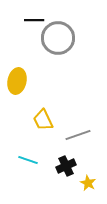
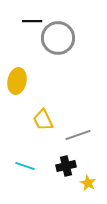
black line: moved 2 px left, 1 px down
cyan line: moved 3 px left, 6 px down
black cross: rotated 12 degrees clockwise
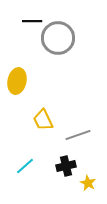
cyan line: rotated 60 degrees counterclockwise
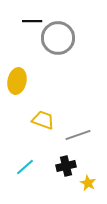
yellow trapezoid: rotated 135 degrees clockwise
cyan line: moved 1 px down
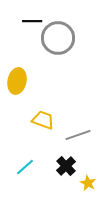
black cross: rotated 30 degrees counterclockwise
